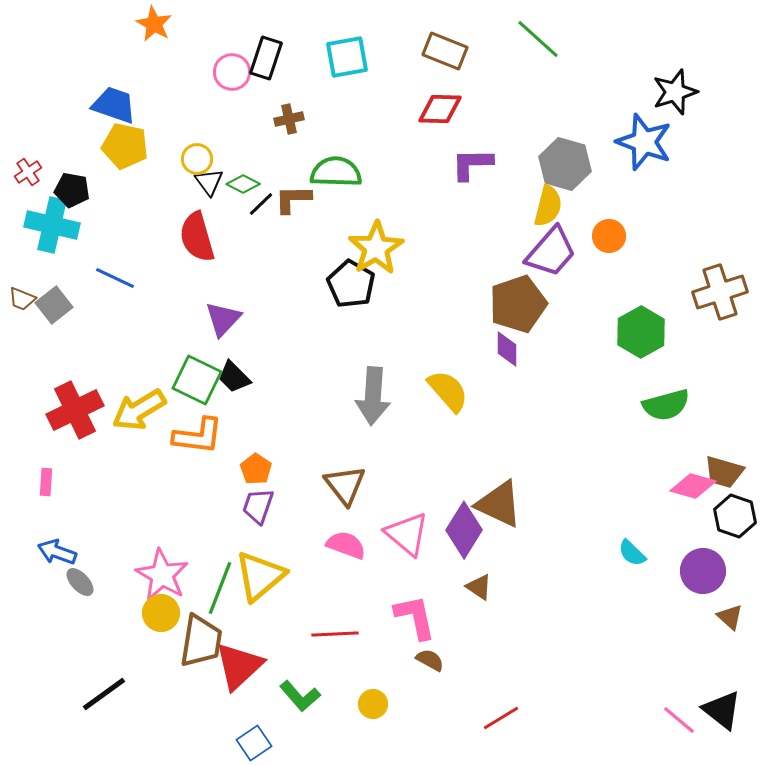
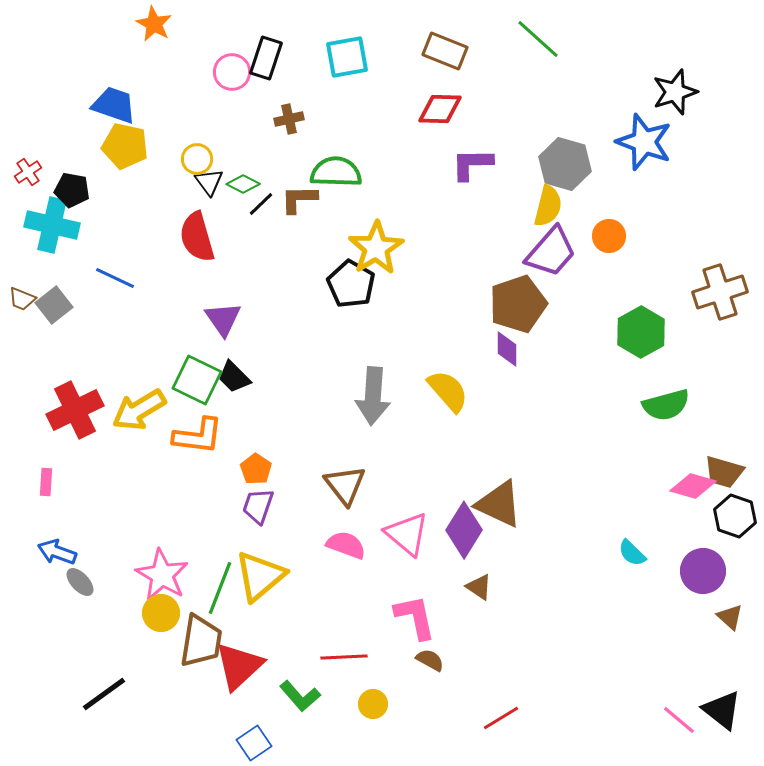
brown L-shape at (293, 199): moved 6 px right
purple triangle at (223, 319): rotated 18 degrees counterclockwise
red line at (335, 634): moved 9 px right, 23 px down
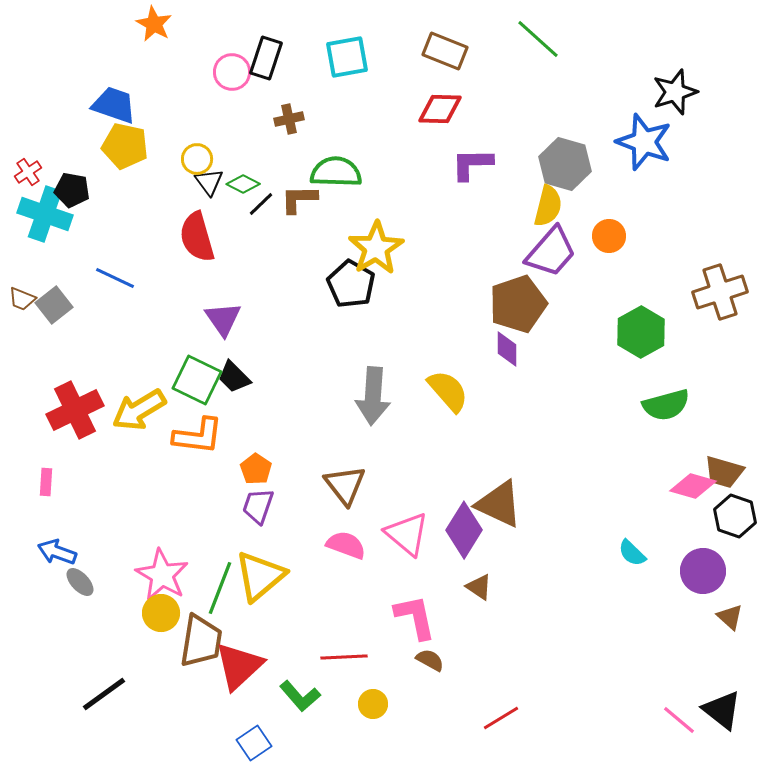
cyan cross at (52, 225): moved 7 px left, 11 px up; rotated 6 degrees clockwise
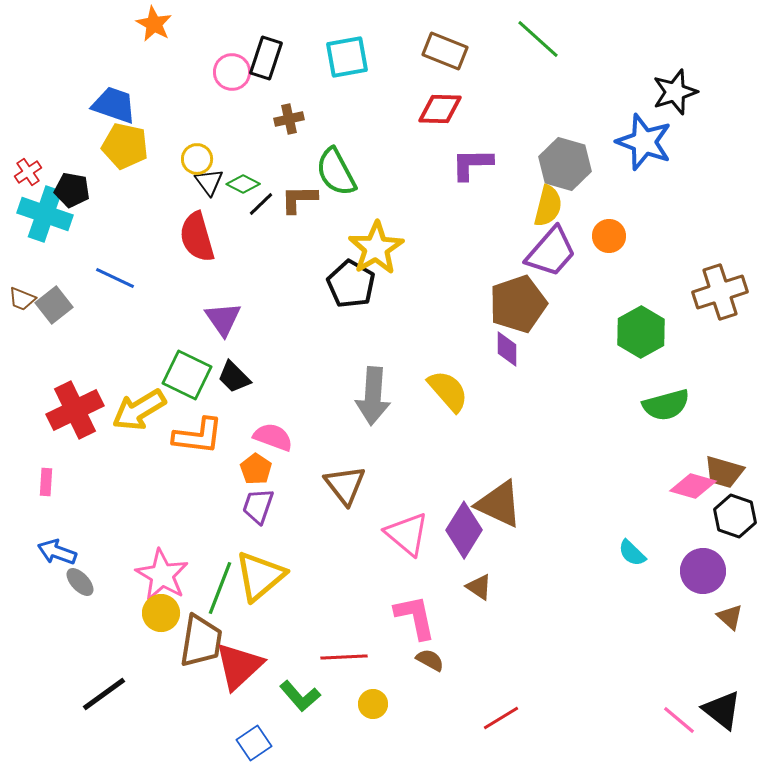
green semicircle at (336, 172): rotated 120 degrees counterclockwise
green square at (197, 380): moved 10 px left, 5 px up
pink semicircle at (346, 545): moved 73 px left, 108 px up
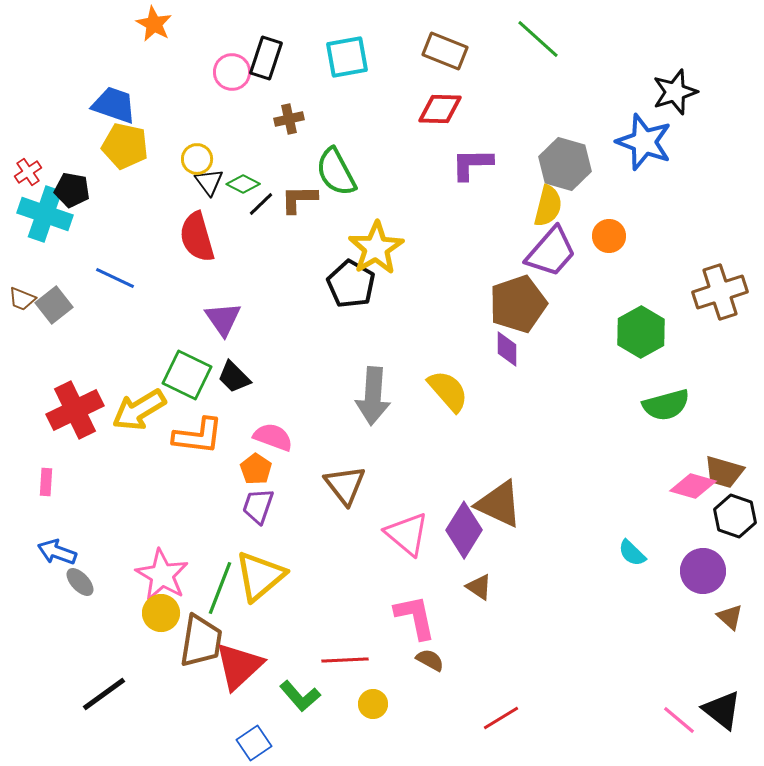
red line at (344, 657): moved 1 px right, 3 px down
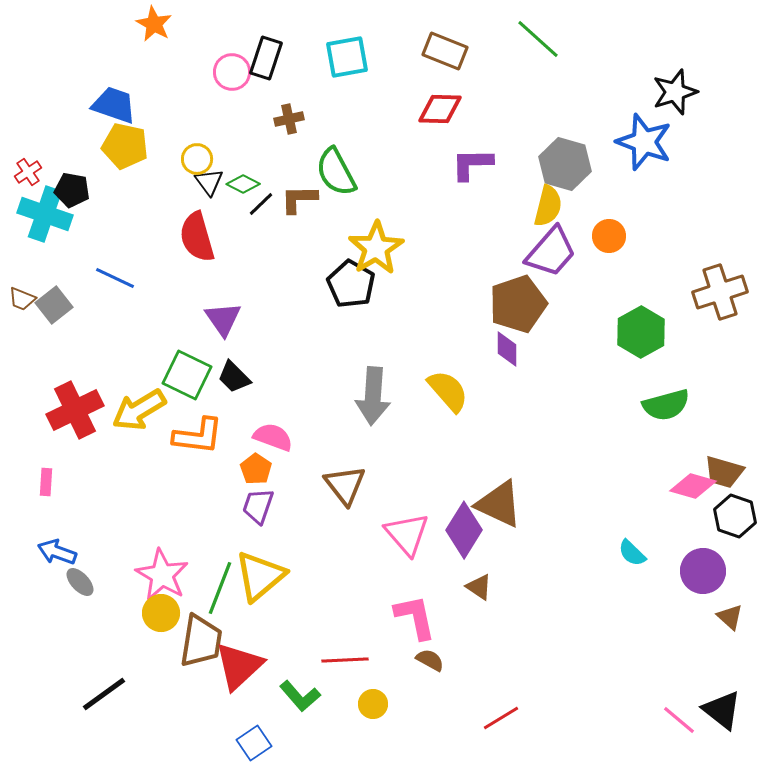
pink triangle at (407, 534): rotated 9 degrees clockwise
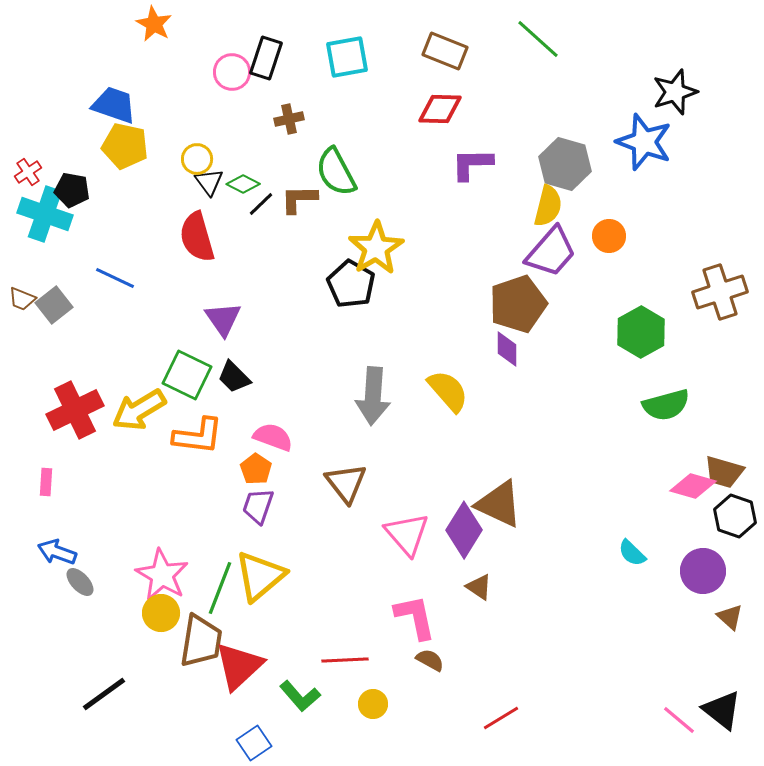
brown triangle at (345, 485): moved 1 px right, 2 px up
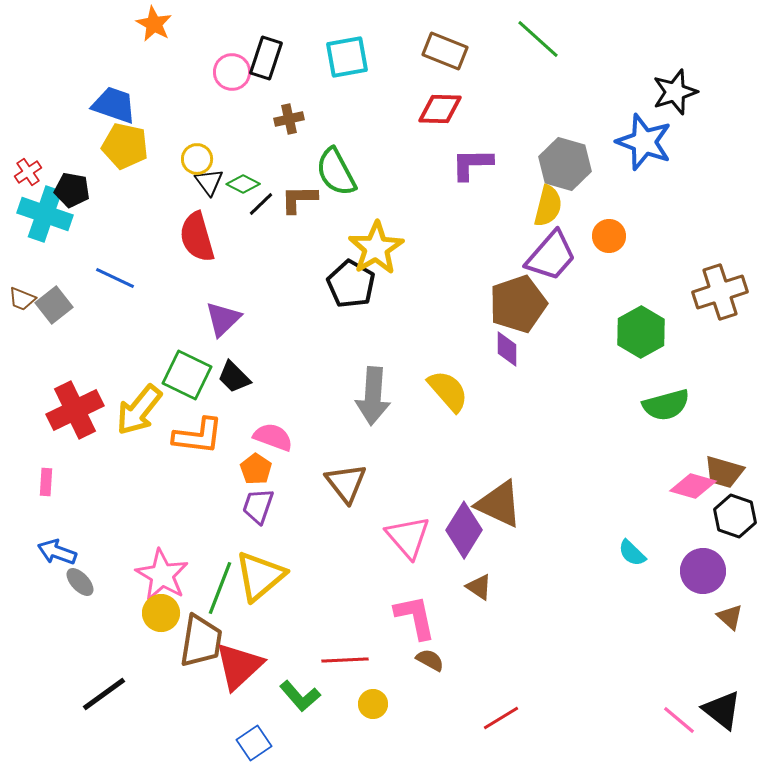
purple trapezoid at (551, 252): moved 4 px down
purple triangle at (223, 319): rotated 21 degrees clockwise
yellow arrow at (139, 410): rotated 20 degrees counterclockwise
pink triangle at (407, 534): moved 1 px right, 3 px down
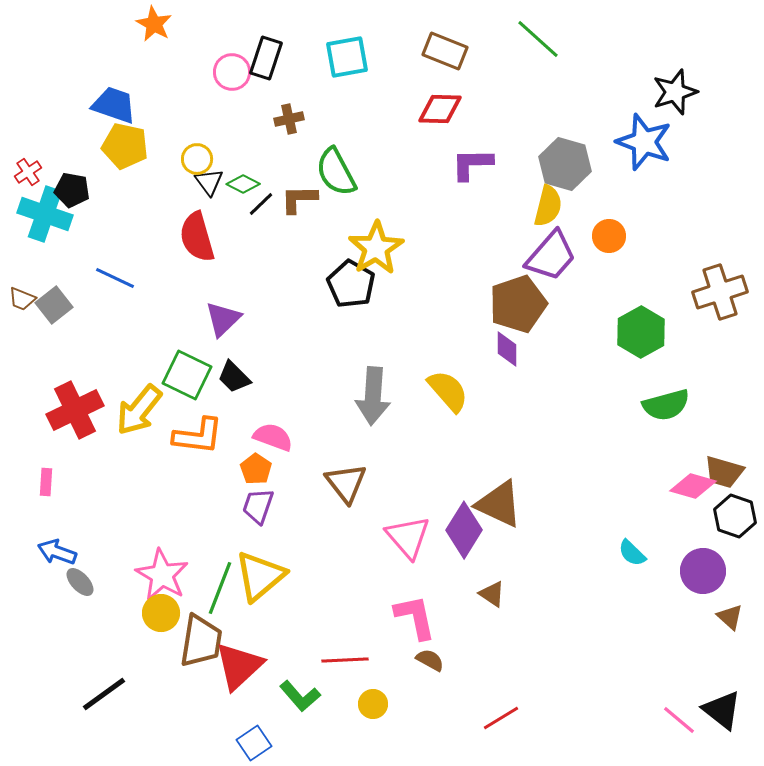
brown triangle at (479, 587): moved 13 px right, 7 px down
